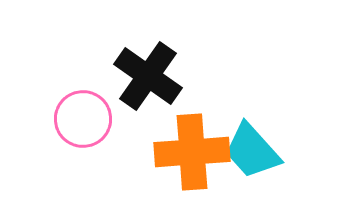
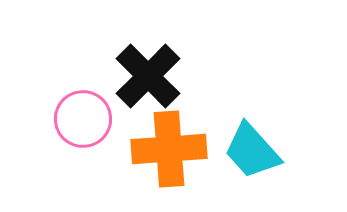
black cross: rotated 10 degrees clockwise
orange cross: moved 23 px left, 3 px up
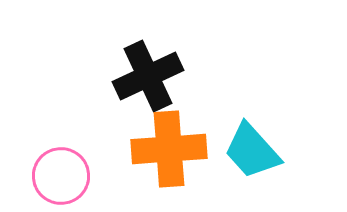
black cross: rotated 20 degrees clockwise
pink circle: moved 22 px left, 57 px down
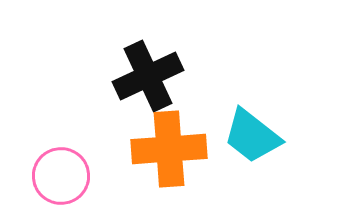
cyan trapezoid: moved 15 px up; rotated 10 degrees counterclockwise
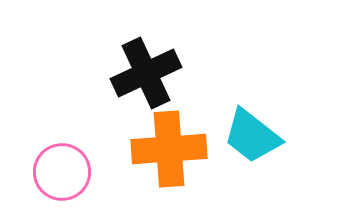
black cross: moved 2 px left, 3 px up
pink circle: moved 1 px right, 4 px up
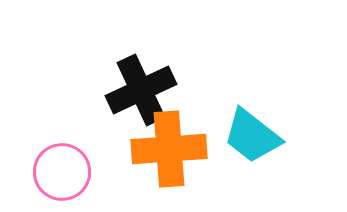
black cross: moved 5 px left, 17 px down
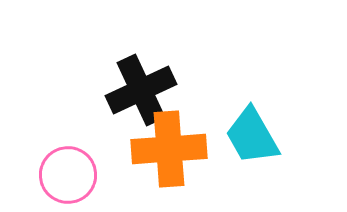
cyan trapezoid: rotated 22 degrees clockwise
pink circle: moved 6 px right, 3 px down
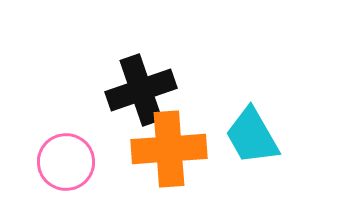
black cross: rotated 6 degrees clockwise
pink circle: moved 2 px left, 13 px up
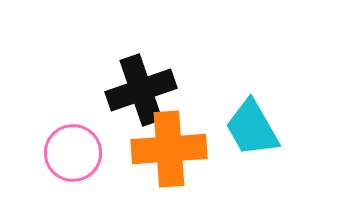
cyan trapezoid: moved 8 px up
pink circle: moved 7 px right, 9 px up
